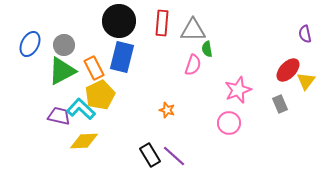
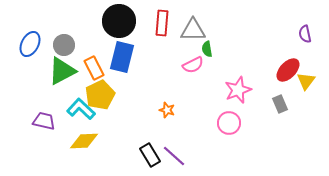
pink semicircle: rotated 45 degrees clockwise
purple trapezoid: moved 15 px left, 5 px down
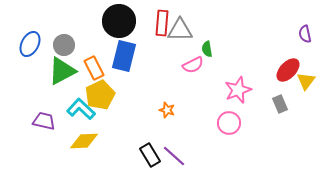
gray triangle: moved 13 px left
blue rectangle: moved 2 px right, 1 px up
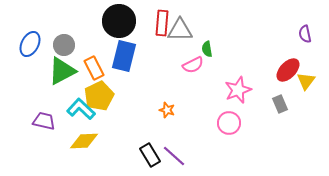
yellow pentagon: moved 1 px left, 1 px down
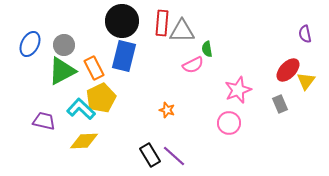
black circle: moved 3 px right
gray triangle: moved 2 px right, 1 px down
yellow pentagon: moved 2 px right, 2 px down
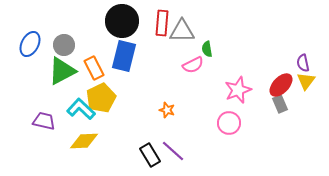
purple semicircle: moved 2 px left, 29 px down
red ellipse: moved 7 px left, 15 px down
purple line: moved 1 px left, 5 px up
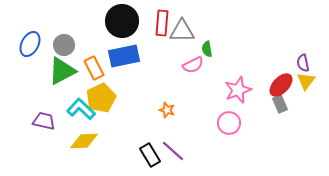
blue rectangle: rotated 64 degrees clockwise
